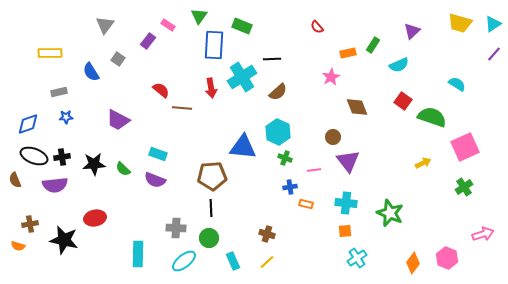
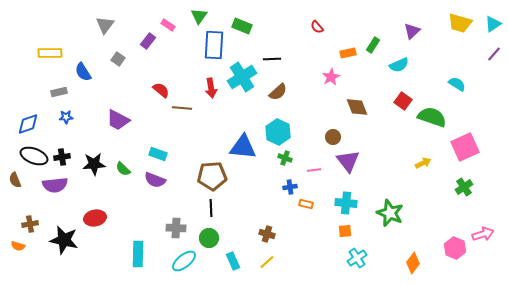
blue semicircle at (91, 72): moved 8 px left
pink hexagon at (447, 258): moved 8 px right, 10 px up
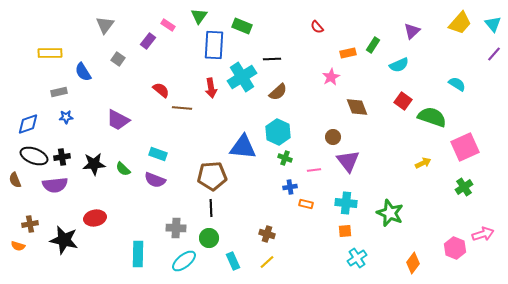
yellow trapezoid at (460, 23): rotated 65 degrees counterclockwise
cyan triangle at (493, 24): rotated 36 degrees counterclockwise
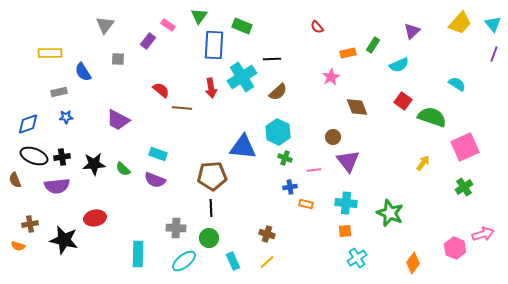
purple line at (494, 54): rotated 21 degrees counterclockwise
gray square at (118, 59): rotated 32 degrees counterclockwise
yellow arrow at (423, 163): rotated 28 degrees counterclockwise
purple semicircle at (55, 185): moved 2 px right, 1 px down
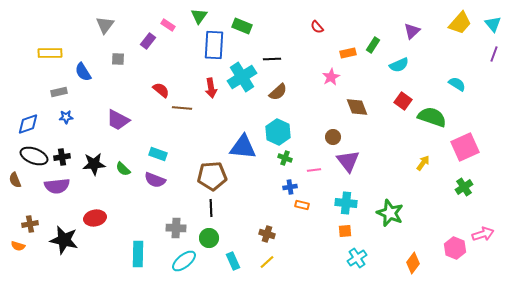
orange rectangle at (306, 204): moved 4 px left, 1 px down
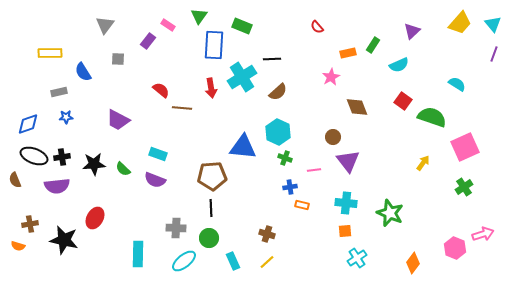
red ellipse at (95, 218): rotated 50 degrees counterclockwise
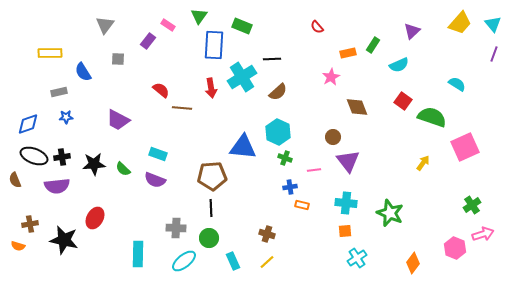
green cross at (464, 187): moved 8 px right, 18 px down
